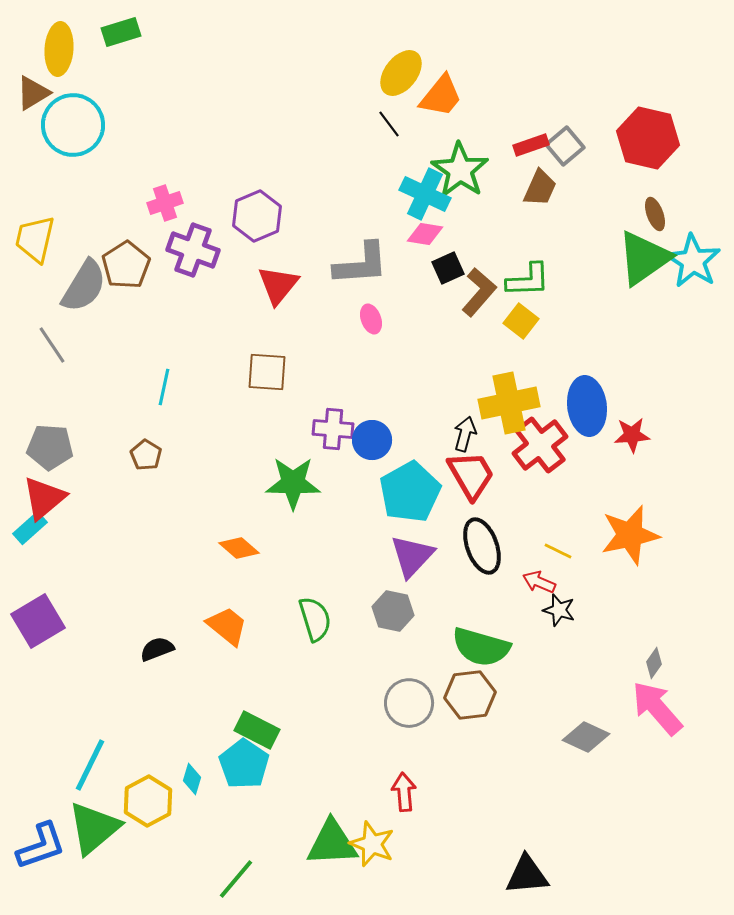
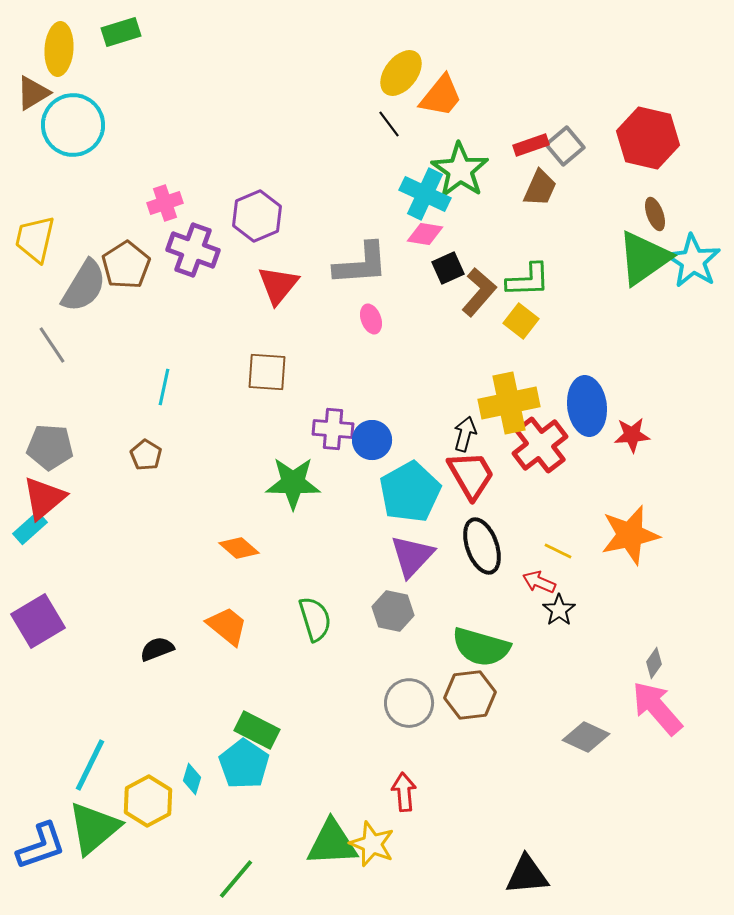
black star at (559, 610): rotated 20 degrees clockwise
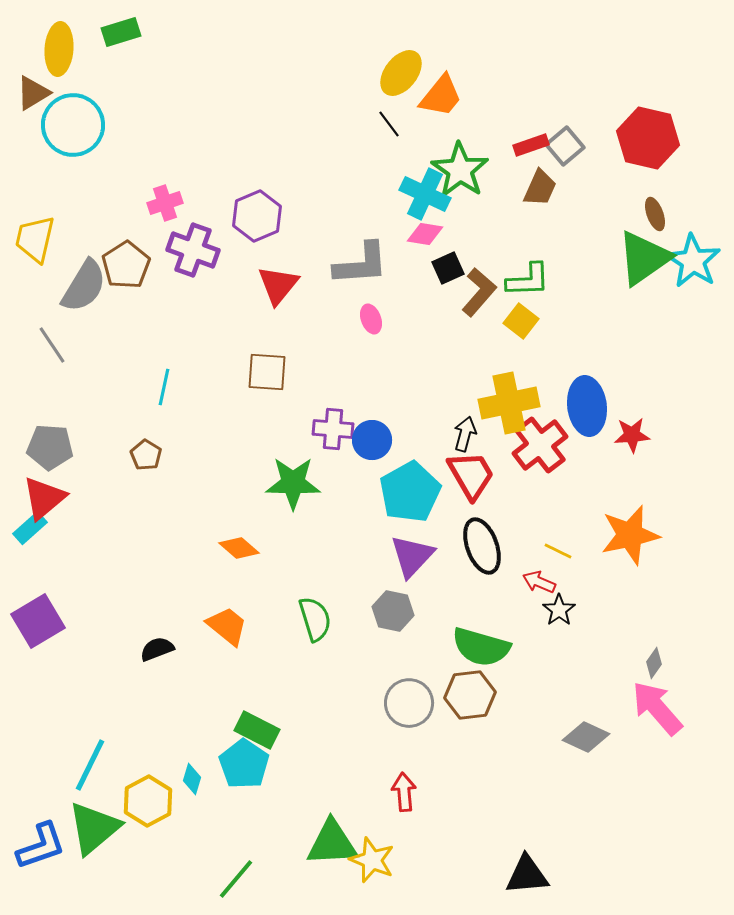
yellow star at (372, 844): moved 16 px down
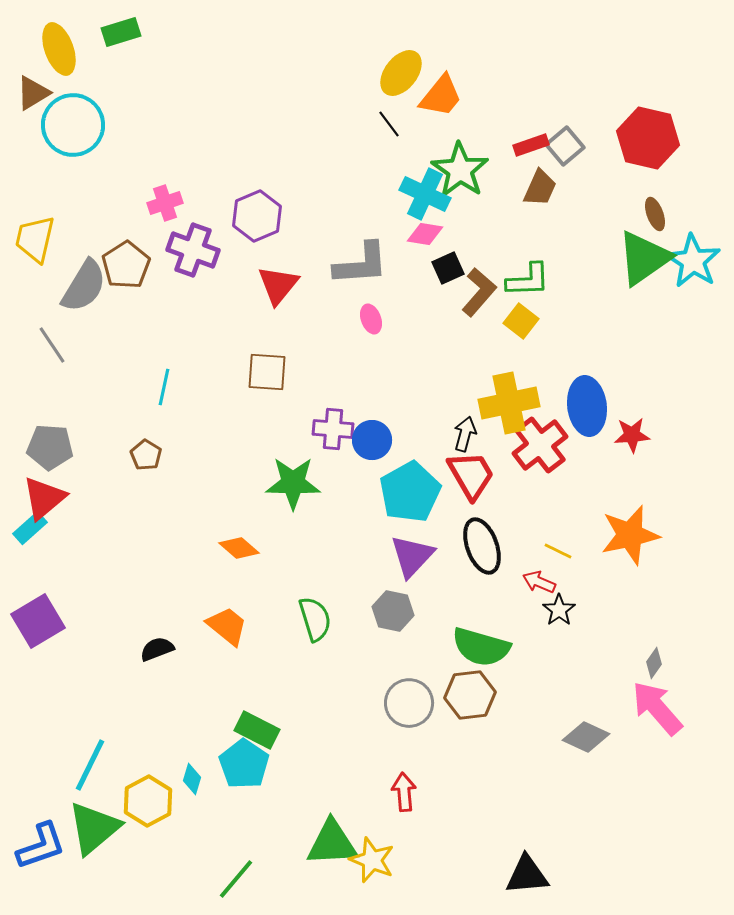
yellow ellipse at (59, 49): rotated 24 degrees counterclockwise
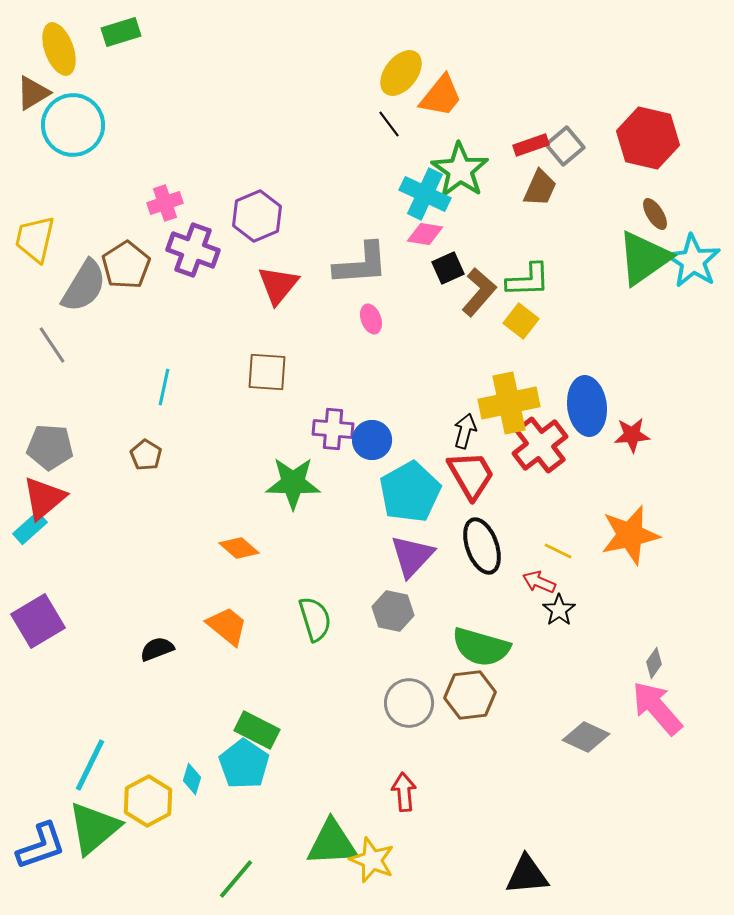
brown ellipse at (655, 214): rotated 12 degrees counterclockwise
black arrow at (465, 434): moved 3 px up
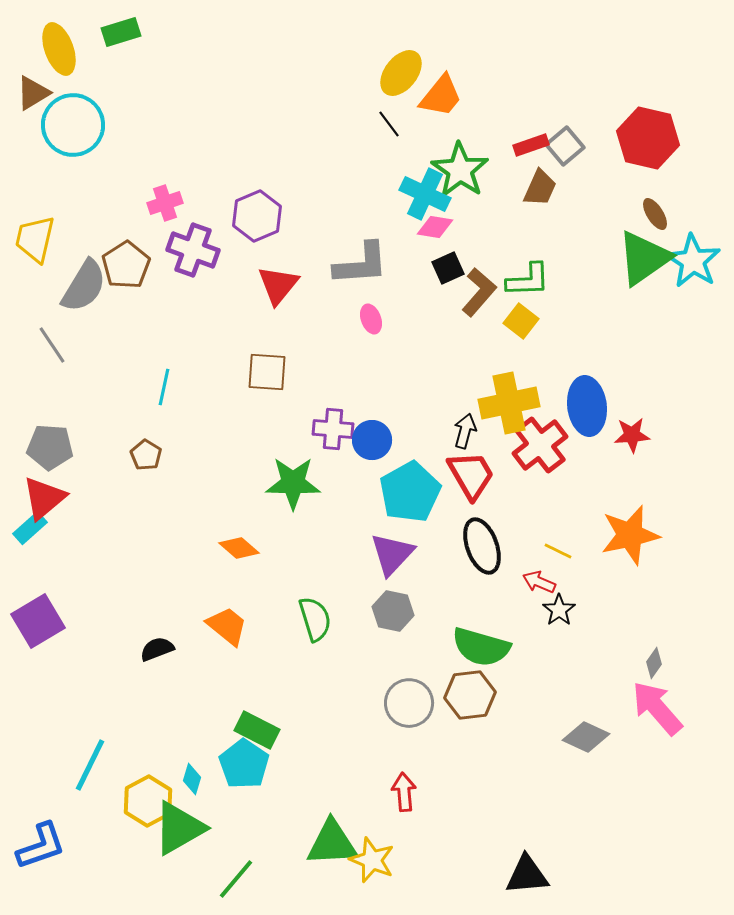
pink diamond at (425, 234): moved 10 px right, 7 px up
purple triangle at (412, 556): moved 20 px left, 2 px up
green triangle at (94, 828): moved 85 px right; rotated 10 degrees clockwise
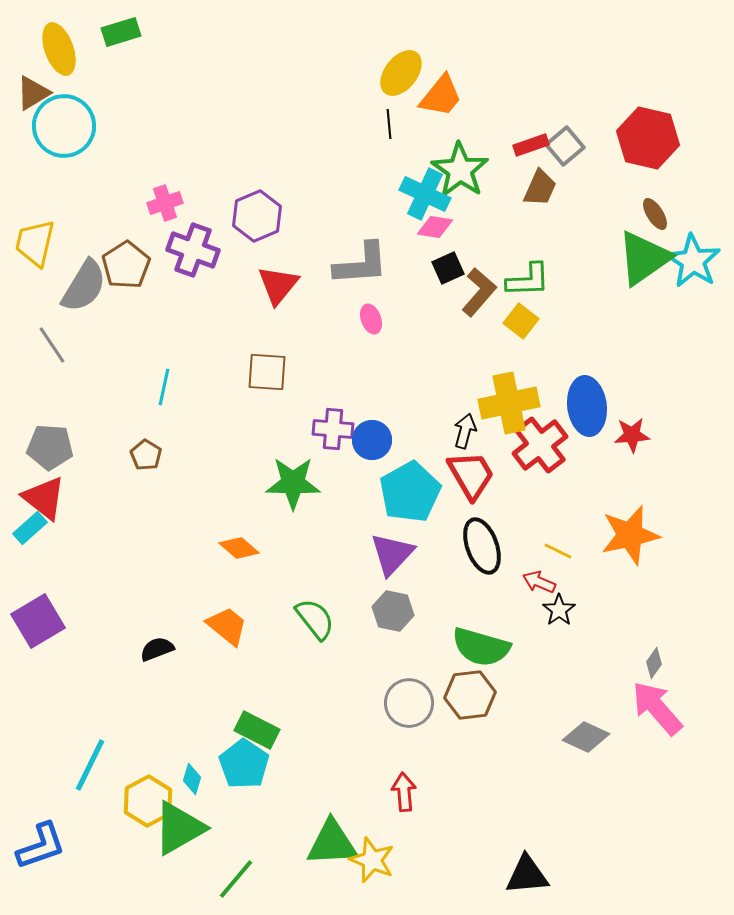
black line at (389, 124): rotated 32 degrees clockwise
cyan circle at (73, 125): moved 9 px left, 1 px down
yellow trapezoid at (35, 239): moved 4 px down
red triangle at (44, 498): rotated 42 degrees counterclockwise
green semicircle at (315, 619): rotated 21 degrees counterclockwise
